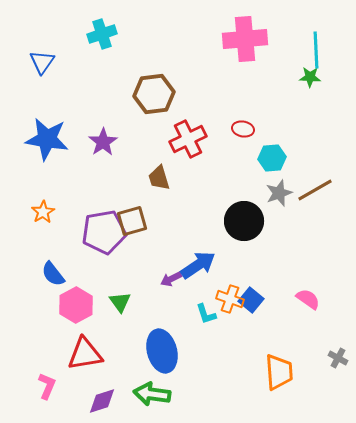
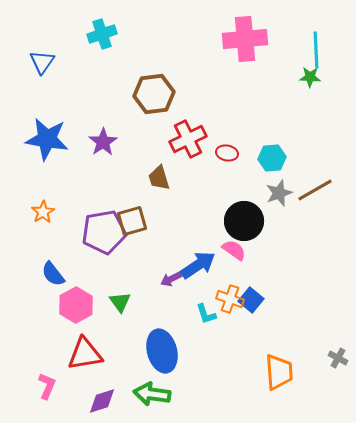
red ellipse: moved 16 px left, 24 px down
pink semicircle: moved 74 px left, 49 px up
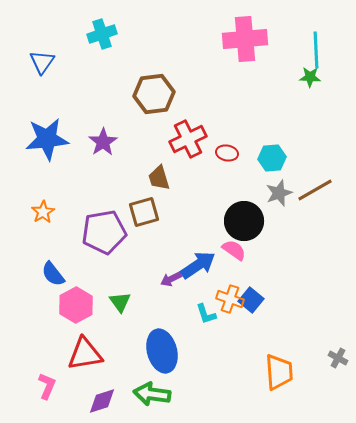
blue star: rotated 15 degrees counterclockwise
brown square: moved 12 px right, 9 px up
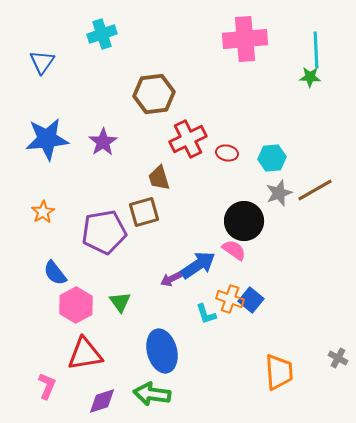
blue semicircle: moved 2 px right, 1 px up
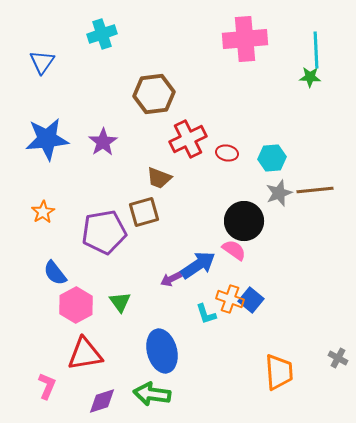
brown trapezoid: rotated 52 degrees counterclockwise
brown line: rotated 24 degrees clockwise
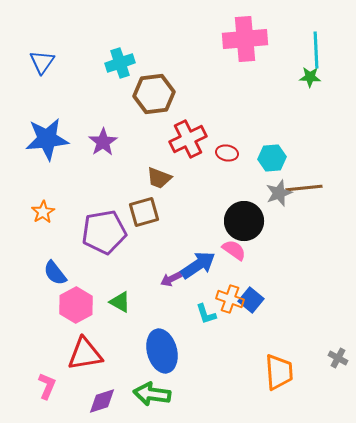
cyan cross: moved 18 px right, 29 px down
brown line: moved 11 px left, 2 px up
green triangle: rotated 25 degrees counterclockwise
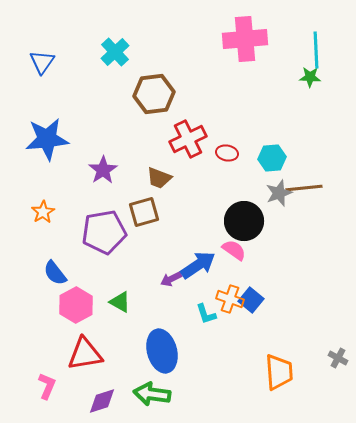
cyan cross: moved 5 px left, 11 px up; rotated 24 degrees counterclockwise
purple star: moved 28 px down
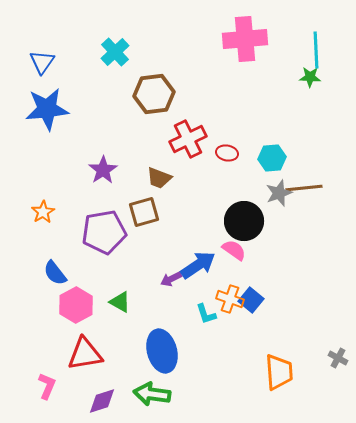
blue star: moved 30 px up
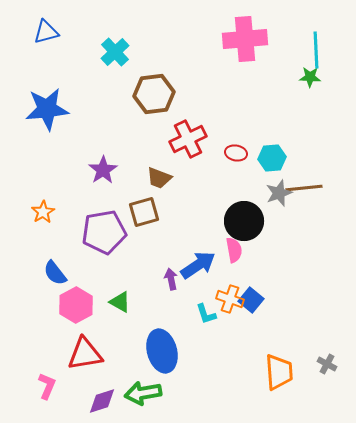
blue triangle: moved 4 px right, 30 px up; rotated 40 degrees clockwise
red ellipse: moved 9 px right
pink semicircle: rotated 45 degrees clockwise
purple arrow: rotated 105 degrees clockwise
gray cross: moved 11 px left, 6 px down
green arrow: moved 9 px left, 1 px up; rotated 18 degrees counterclockwise
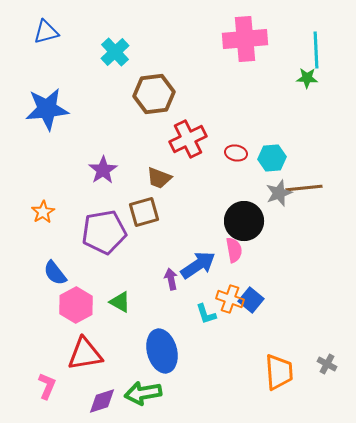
green star: moved 3 px left, 1 px down
